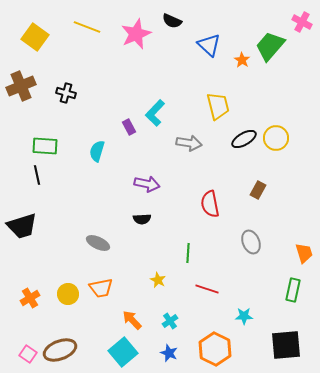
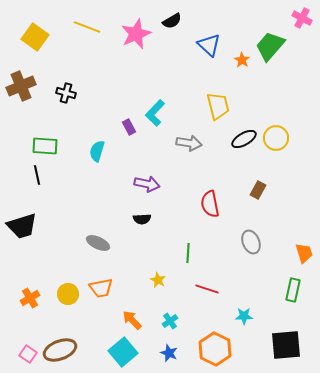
black semicircle at (172, 21): rotated 54 degrees counterclockwise
pink cross at (302, 22): moved 4 px up
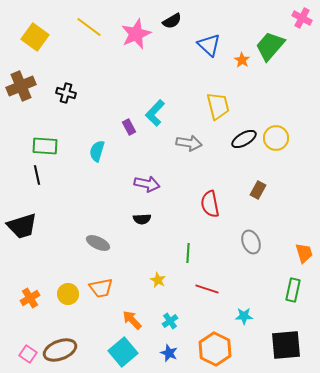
yellow line at (87, 27): moved 2 px right; rotated 16 degrees clockwise
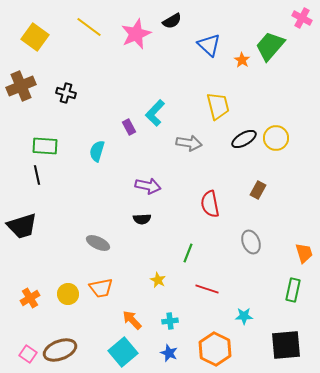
purple arrow at (147, 184): moved 1 px right, 2 px down
green line at (188, 253): rotated 18 degrees clockwise
cyan cross at (170, 321): rotated 28 degrees clockwise
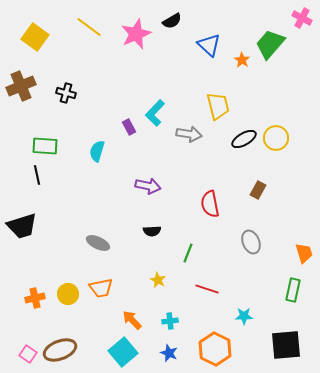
green trapezoid at (270, 46): moved 2 px up
gray arrow at (189, 143): moved 9 px up
black semicircle at (142, 219): moved 10 px right, 12 px down
orange cross at (30, 298): moved 5 px right; rotated 18 degrees clockwise
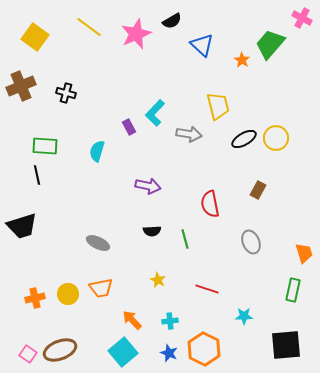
blue triangle at (209, 45): moved 7 px left
green line at (188, 253): moved 3 px left, 14 px up; rotated 36 degrees counterclockwise
orange hexagon at (215, 349): moved 11 px left
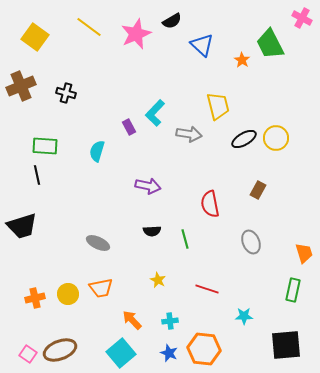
green trapezoid at (270, 44): rotated 68 degrees counterclockwise
orange hexagon at (204, 349): rotated 20 degrees counterclockwise
cyan square at (123, 352): moved 2 px left, 1 px down
